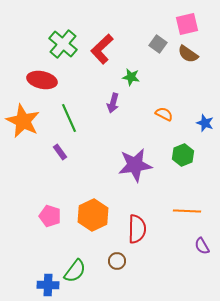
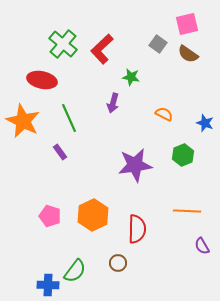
brown circle: moved 1 px right, 2 px down
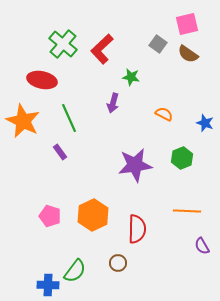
green hexagon: moved 1 px left, 3 px down
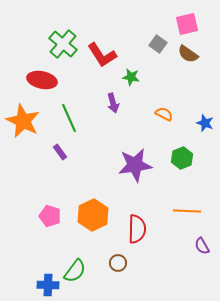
red L-shape: moved 6 px down; rotated 80 degrees counterclockwise
purple arrow: rotated 30 degrees counterclockwise
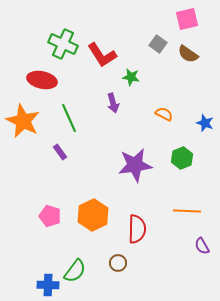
pink square: moved 5 px up
green cross: rotated 16 degrees counterclockwise
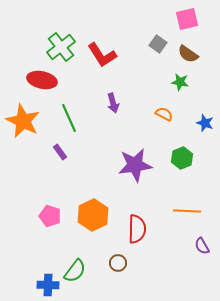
green cross: moved 2 px left, 3 px down; rotated 28 degrees clockwise
green star: moved 49 px right, 5 px down
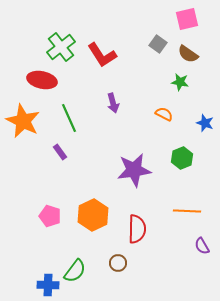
purple star: moved 1 px left, 5 px down
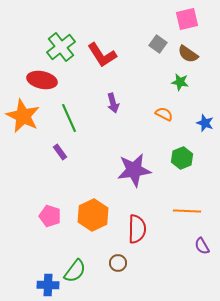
orange star: moved 5 px up
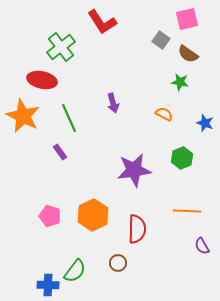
gray square: moved 3 px right, 4 px up
red L-shape: moved 33 px up
